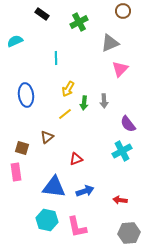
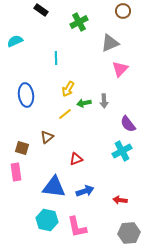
black rectangle: moved 1 px left, 4 px up
green arrow: rotated 72 degrees clockwise
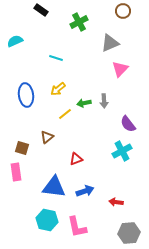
cyan line: rotated 72 degrees counterclockwise
yellow arrow: moved 10 px left; rotated 21 degrees clockwise
red arrow: moved 4 px left, 2 px down
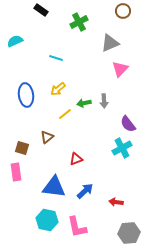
cyan cross: moved 3 px up
blue arrow: rotated 24 degrees counterclockwise
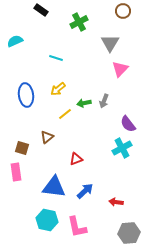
gray triangle: rotated 36 degrees counterclockwise
gray arrow: rotated 24 degrees clockwise
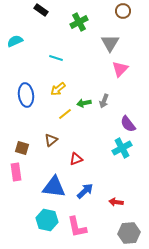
brown triangle: moved 4 px right, 3 px down
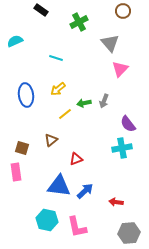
gray triangle: rotated 12 degrees counterclockwise
cyan cross: rotated 18 degrees clockwise
blue triangle: moved 5 px right, 1 px up
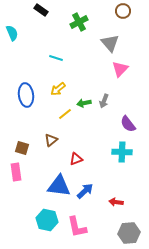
cyan semicircle: moved 3 px left, 8 px up; rotated 91 degrees clockwise
cyan cross: moved 4 px down; rotated 12 degrees clockwise
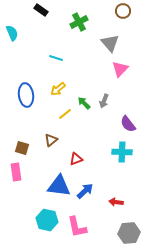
green arrow: rotated 56 degrees clockwise
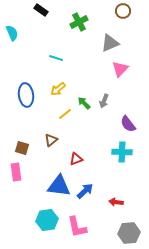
gray triangle: rotated 48 degrees clockwise
cyan hexagon: rotated 20 degrees counterclockwise
